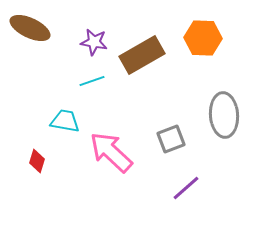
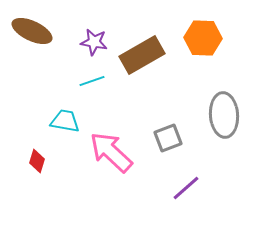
brown ellipse: moved 2 px right, 3 px down
gray square: moved 3 px left, 1 px up
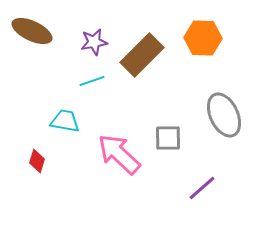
purple star: rotated 20 degrees counterclockwise
brown rectangle: rotated 15 degrees counterclockwise
gray ellipse: rotated 21 degrees counterclockwise
gray square: rotated 20 degrees clockwise
pink arrow: moved 8 px right, 2 px down
purple line: moved 16 px right
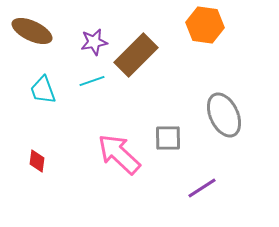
orange hexagon: moved 2 px right, 13 px up; rotated 6 degrees clockwise
brown rectangle: moved 6 px left
cyan trapezoid: moved 22 px left, 31 px up; rotated 120 degrees counterclockwise
red diamond: rotated 10 degrees counterclockwise
purple line: rotated 8 degrees clockwise
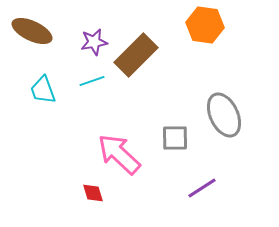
gray square: moved 7 px right
red diamond: moved 56 px right, 32 px down; rotated 25 degrees counterclockwise
